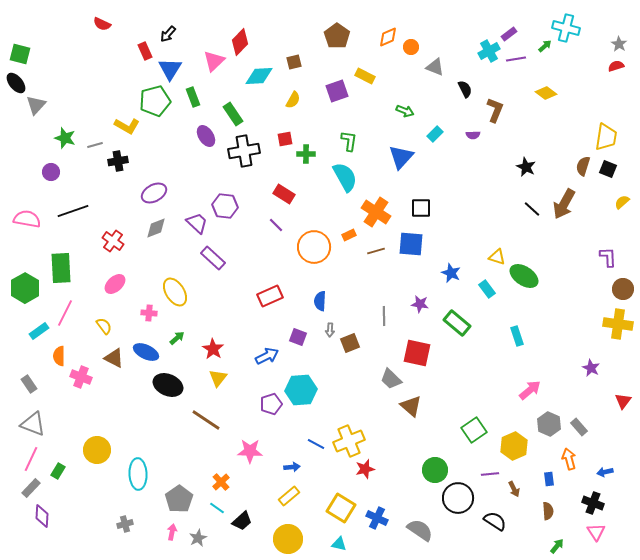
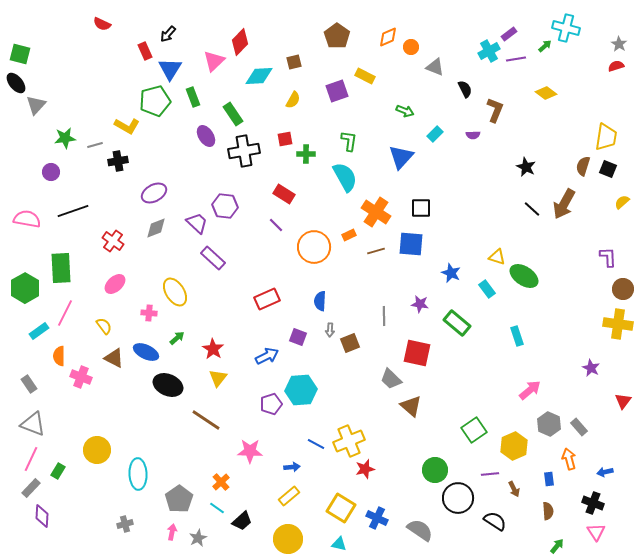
green star at (65, 138): rotated 25 degrees counterclockwise
red rectangle at (270, 296): moved 3 px left, 3 px down
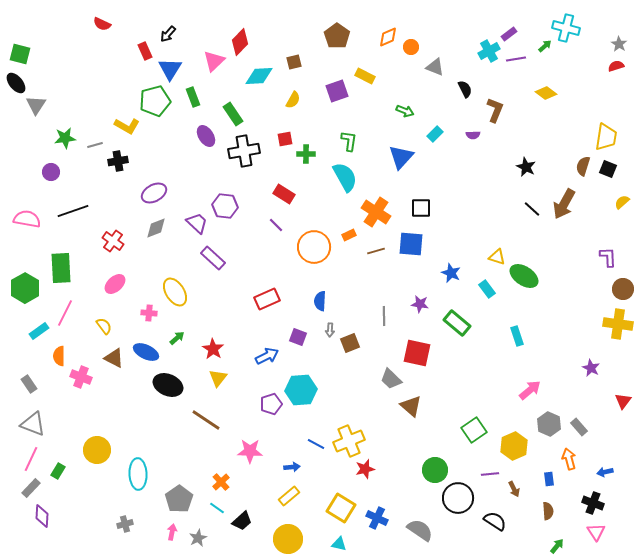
gray triangle at (36, 105): rotated 10 degrees counterclockwise
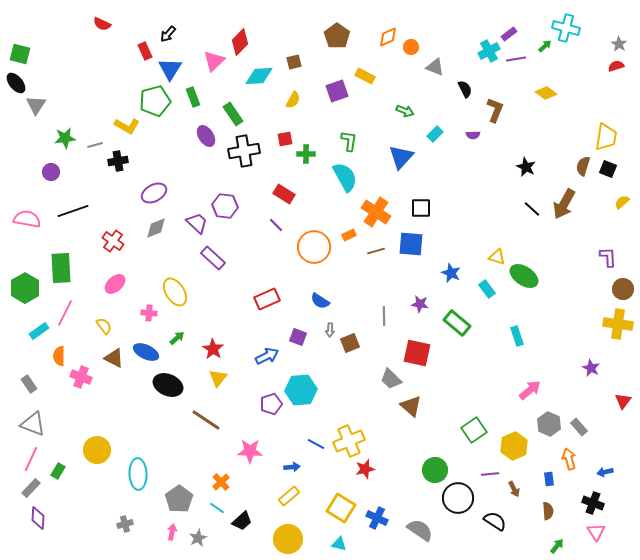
blue semicircle at (320, 301): rotated 60 degrees counterclockwise
purple diamond at (42, 516): moved 4 px left, 2 px down
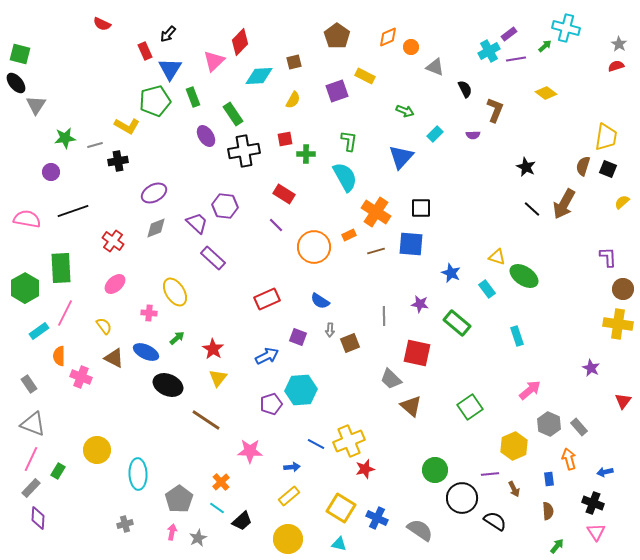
green square at (474, 430): moved 4 px left, 23 px up
black circle at (458, 498): moved 4 px right
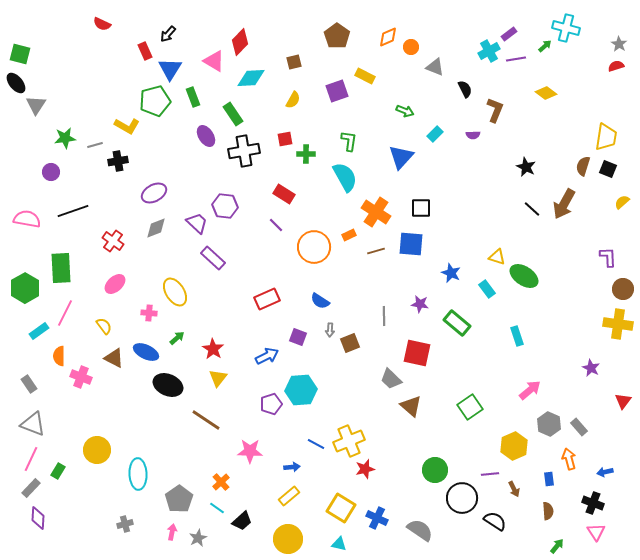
pink triangle at (214, 61): rotated 45 degrees counterclockwise
cyan diamond at (259, 76): moved 8 px left, 2 px down
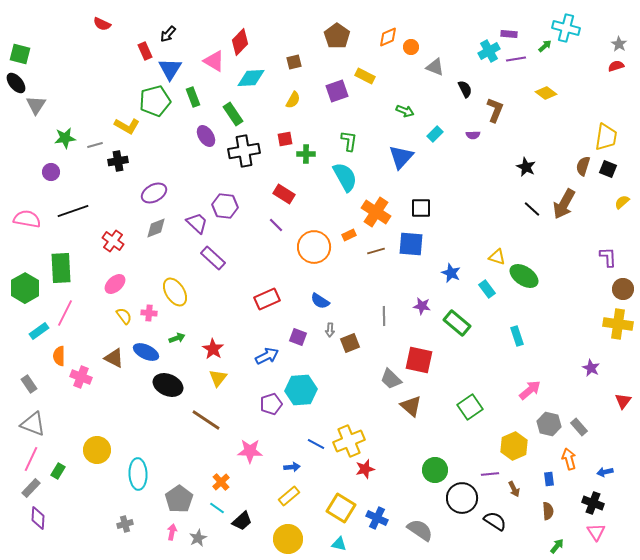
purple rectangle at (509, 34): rotated 42 degrees clockwise
purple star at (420, 304): moved 2 px right, 2 px down
yellow semicircle at (104, 326): moved 20 px right, 10 px up
green arrow at (177, 338): rotated 21 degrees clockwise
red square at (417, 353): moved 2 px right, 7 px down
gray hexagon at (549, 424): rotated 10 degrees counterclockwise
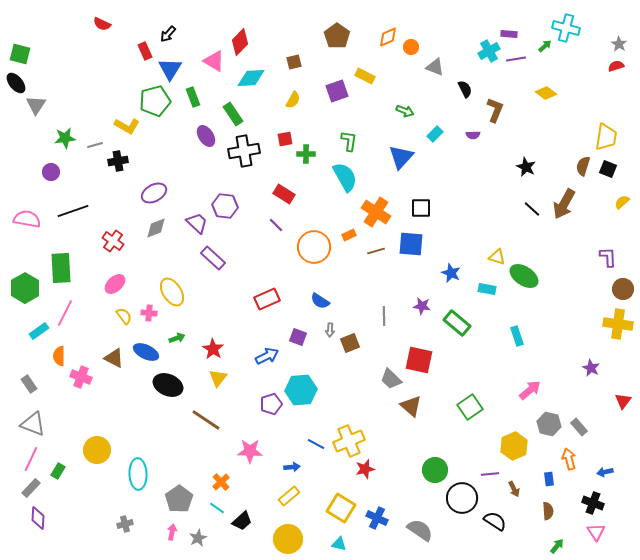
cyan rectangle at (487, 289): rotated 42 degrees counterclockwise
yellow ellipse at (175, 292): moved 3 px left
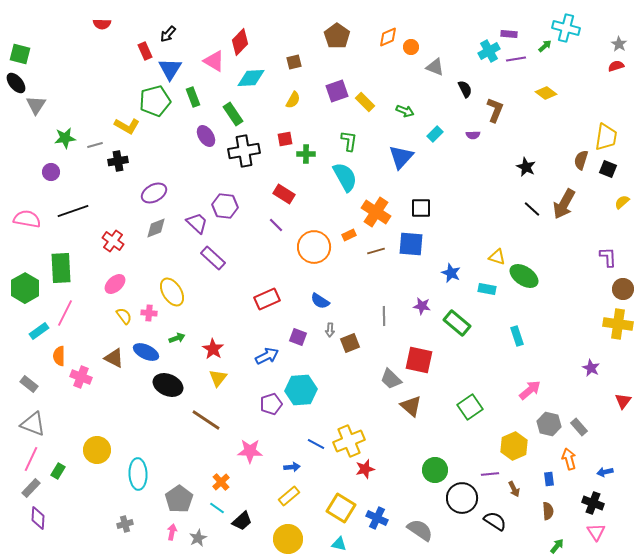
red semicircle at (102, 24): rotated 24 degrees counterclockwise
yellow rectangle at (365, 76): moved 26 px down; rotated 18 degrees clockwise
brown semicircle at (583, 166): moved 2 px left, 6 px up
gray rectangle at (29, 384): rotated 18 degrees counterclockwise
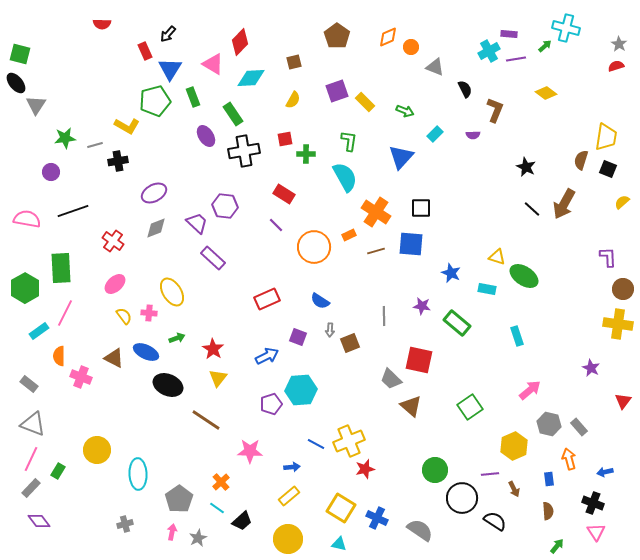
pink triangle at (214, 61): moved 1 px left, 3 px down
purple diamond at (38, 518): moved 1 px right, 3 px down; rotated 40 degrees counterclockwise
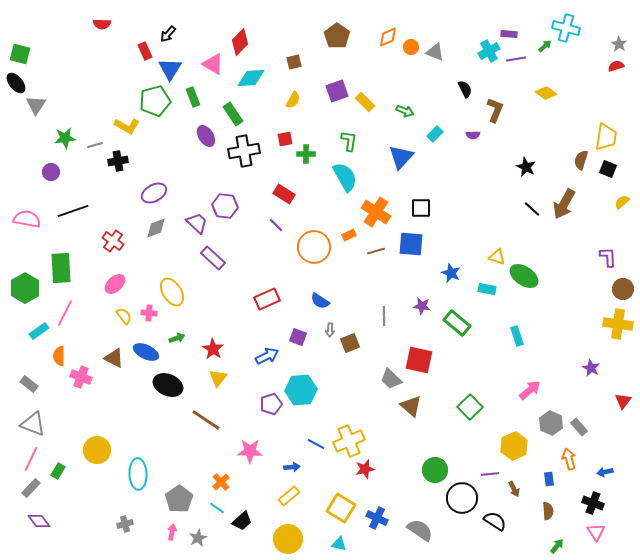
gray triangle at (435, 67): moved 15 px up
green square at (470, 407): rotated 10 degrees counterclockwise
gray hexagon at (549, 424): moved 2 px right, 1 px up; rotated 10 degrees clockwise
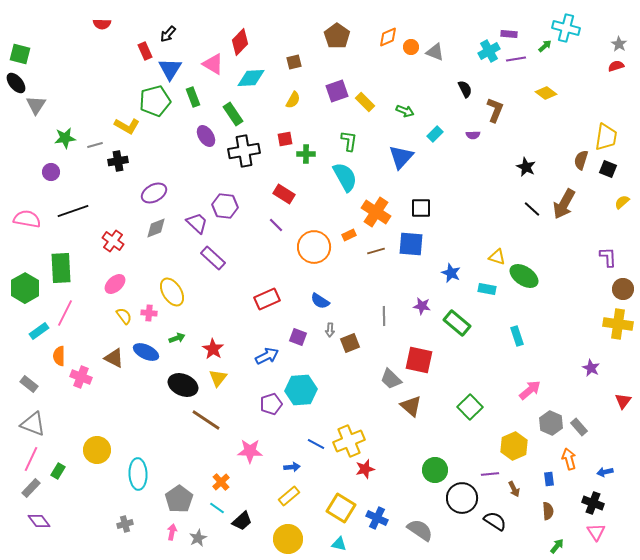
black ellipse at (168, 385): moved 15 px right
